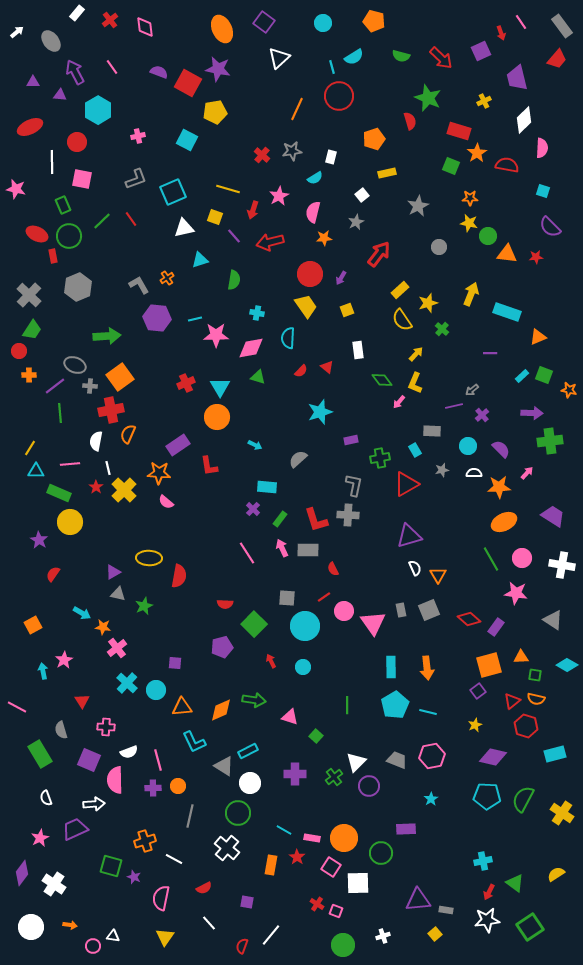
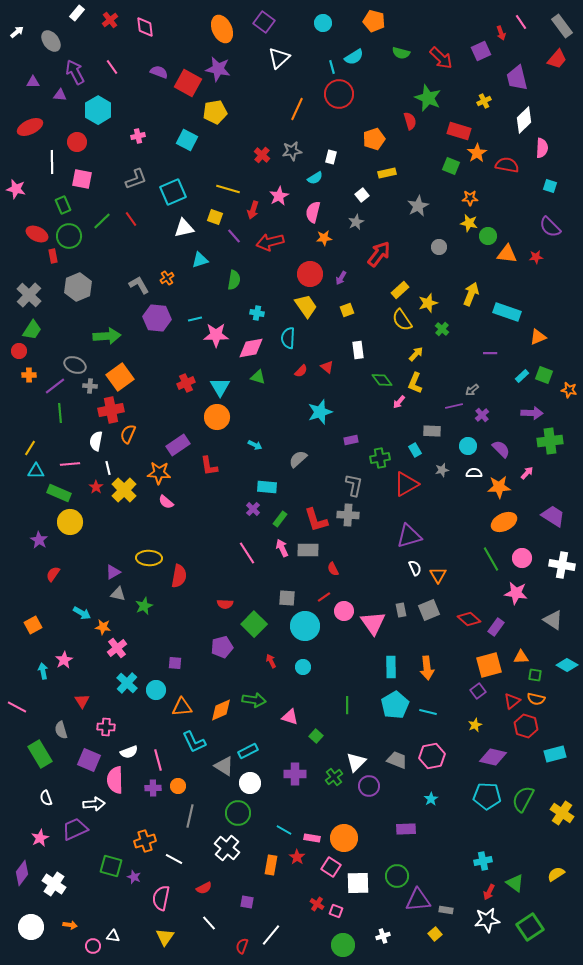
green semicircle at (401, 56): moved 3 px up
red circle at (339, 96): moved 2 px up
cyan square at (543, 191): moved 7 px right, 5 px up
green circle at (381, 853): moved 16 px right, 23 px down
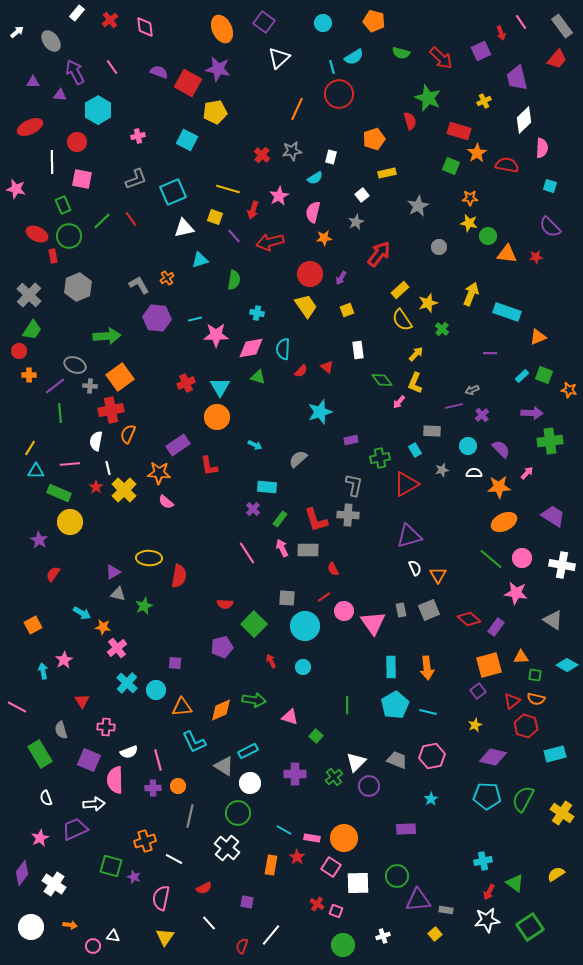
cyan semicircle at (288, 338): moved 5 px left, 11 px down
gray arrow at (472, 390): rotated 16 degrees clockwise
green line at (491, 559): rotated 20 degrees counterclockwise
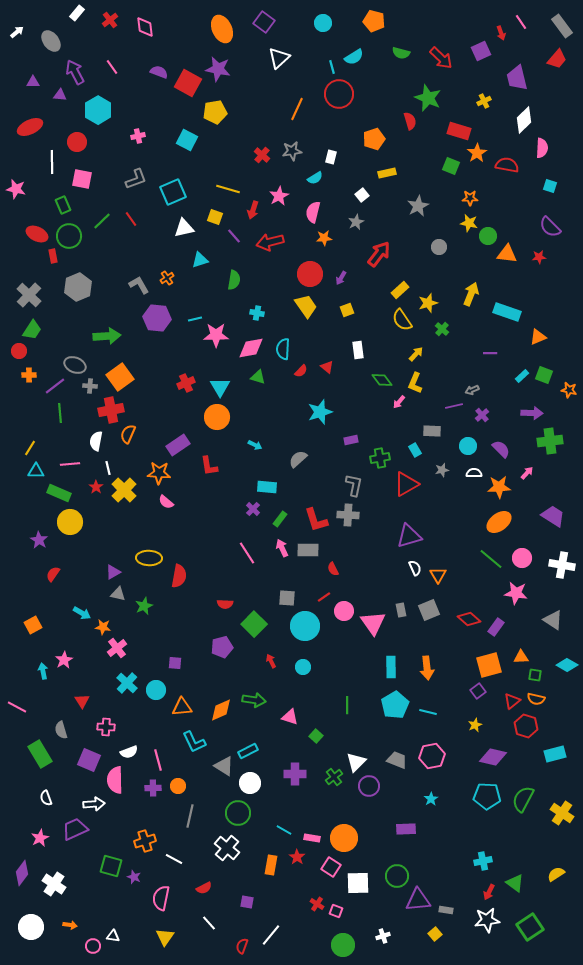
red star at (536, 257): moved 3 px right
orange ellipse at (504, 522): moved 5 px left; rotated 10 degrees counterclockwise
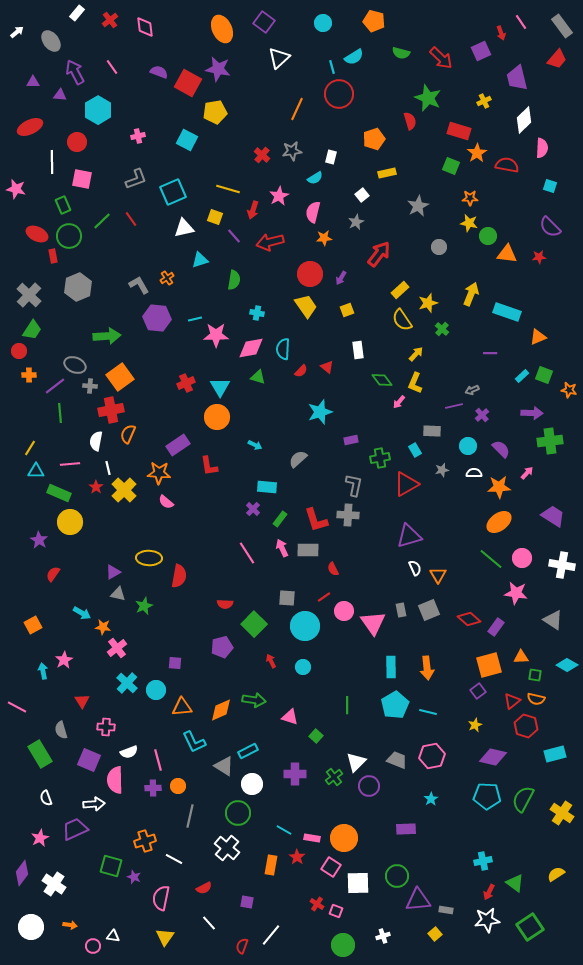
white circle at (250, 783): moved 2 px right, 1 px down
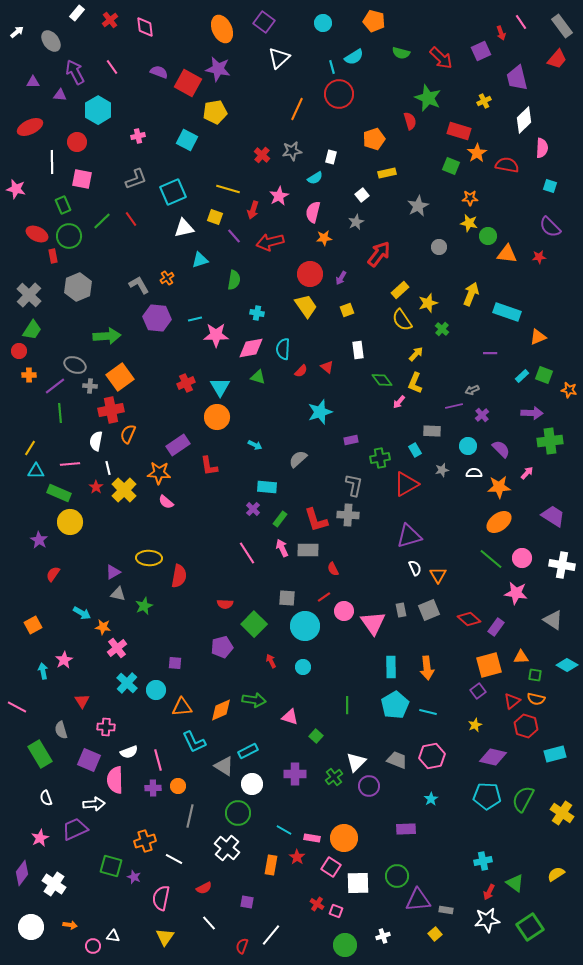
green circle at (343, 945): moved 2 px right
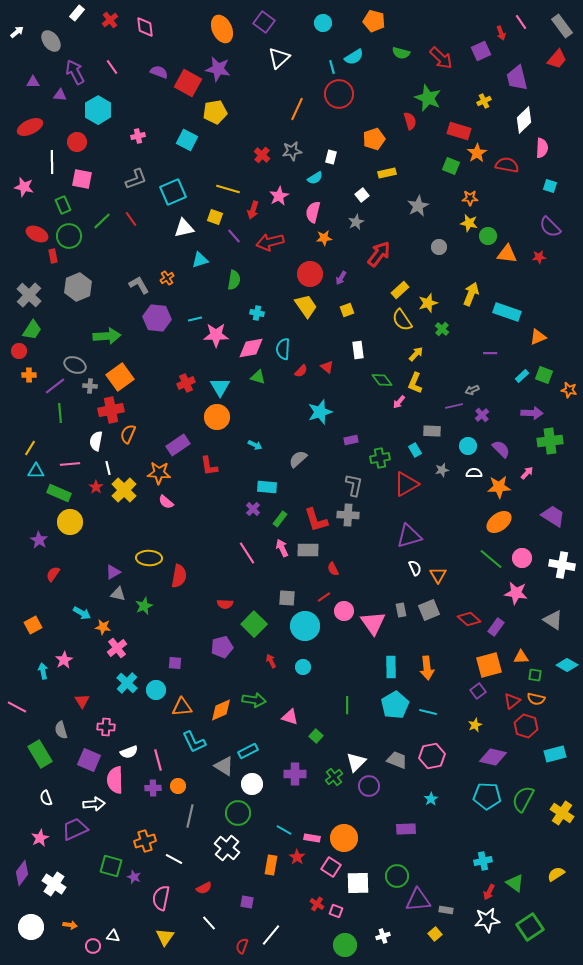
pink star at (16, 189): moved 8 px right, 2 px up
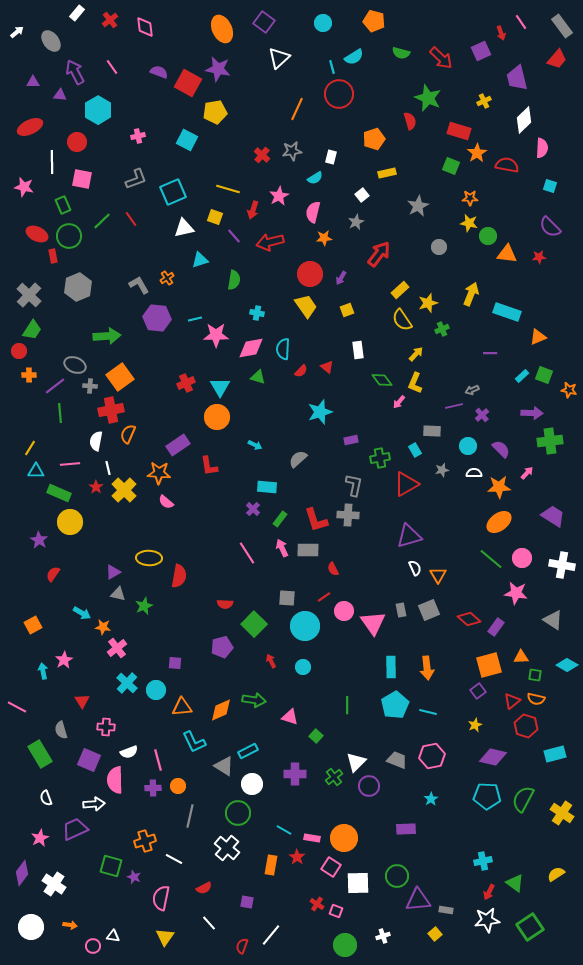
green cross at (442, 329): rotated 24 degrees clockwise
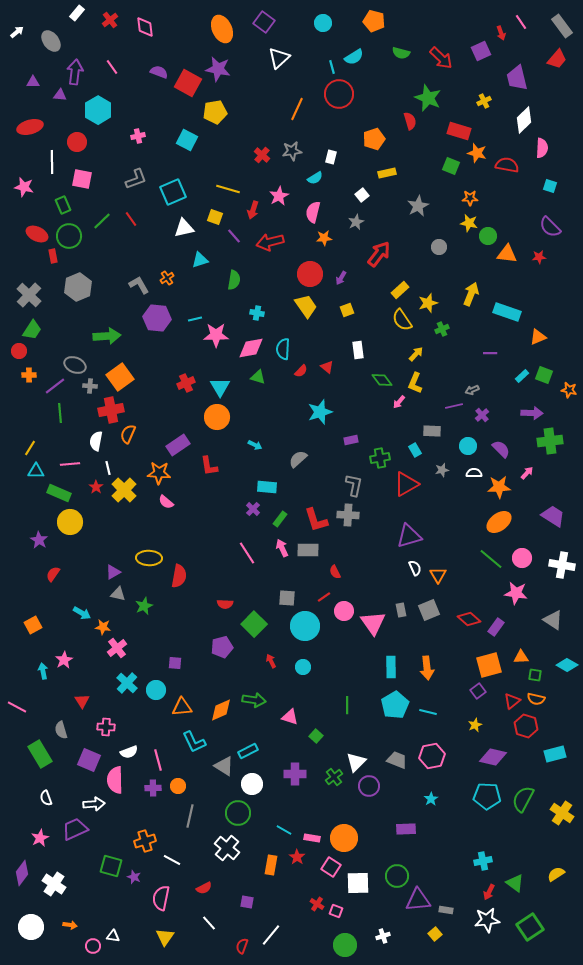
purple arrow at (75, 72): rotated 35 degrees clockwise
red ellipse at (30, 127): rotated 10 degrees clockwise
orange star at (477, 153): rotated 24 degrees counterclockwise
red semicircle at (333, 569): moved 2 px right, 3 px down
white line at (174, 859): moved 2 px left, 1 px down
